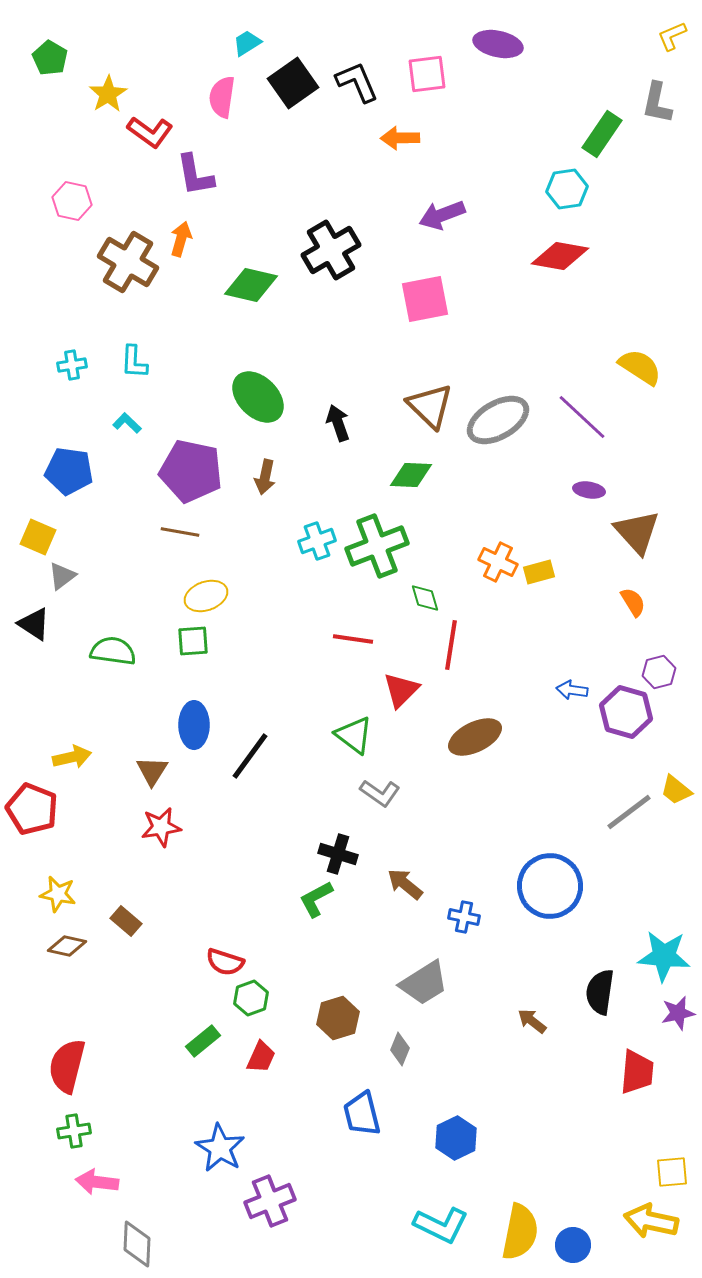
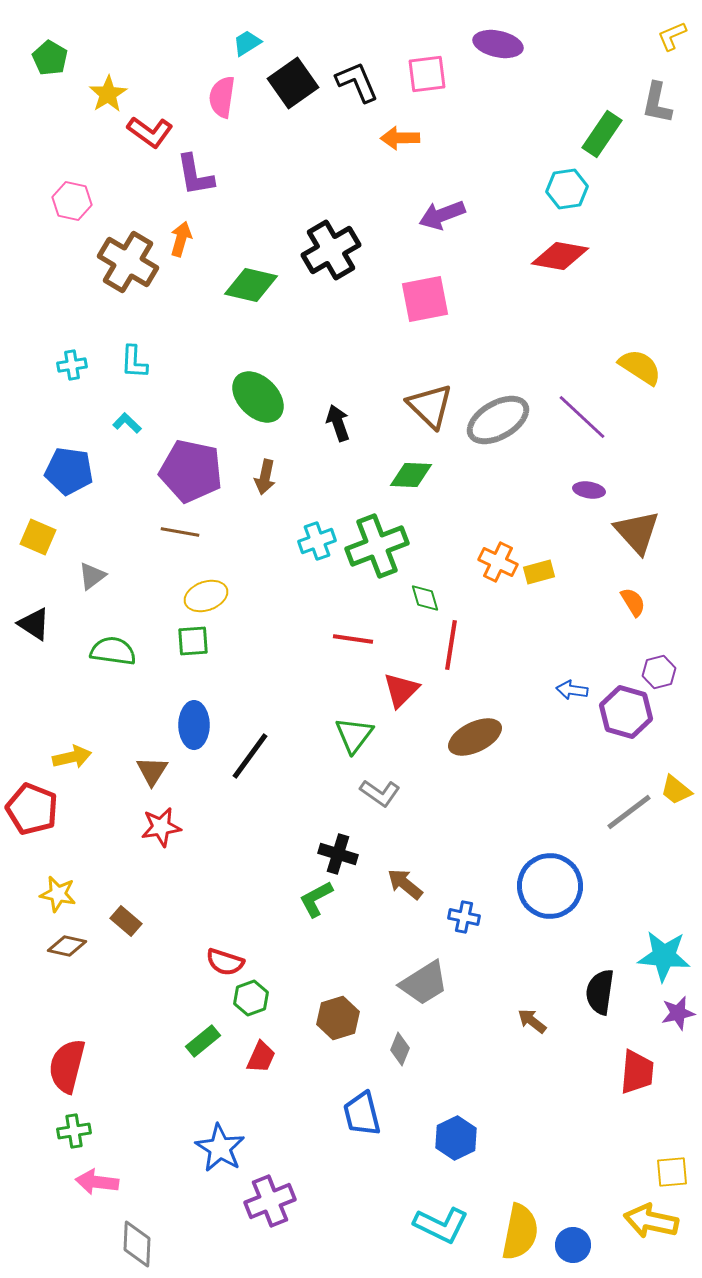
gray triangle at (62, 576): moved 30 px right
green triangle at (354, 735): rotated 30 degrees clockwise
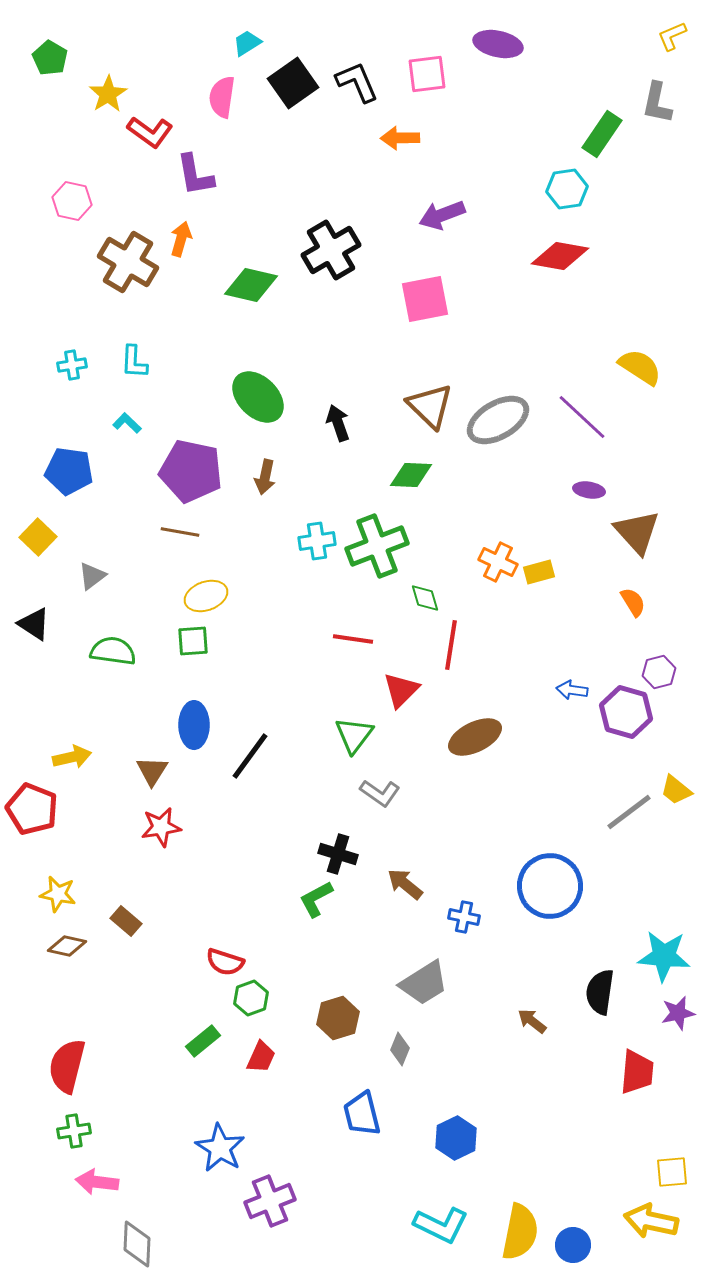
yellow square at (38, 537): rotated 21 degrees clockwise
cyan cross at (317, 541): rotated 12 degrees clockwise
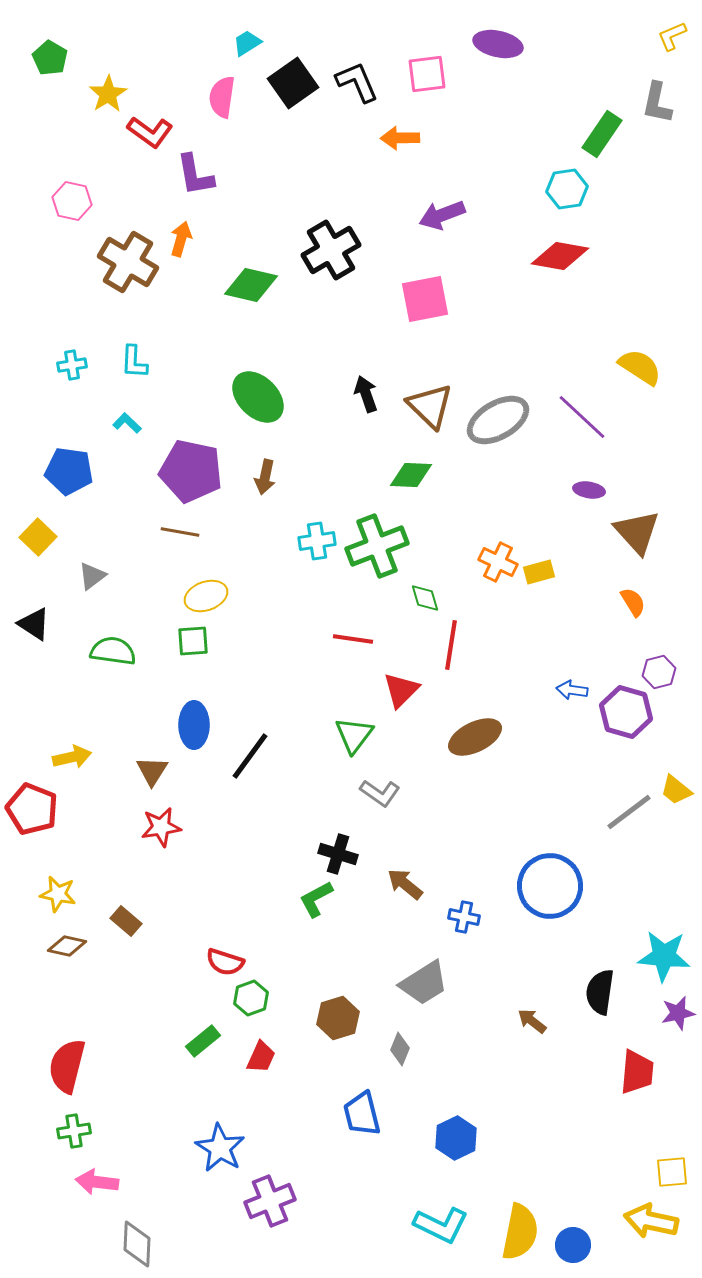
black arrow at (338, 423): moved 28 px right, 29 px up
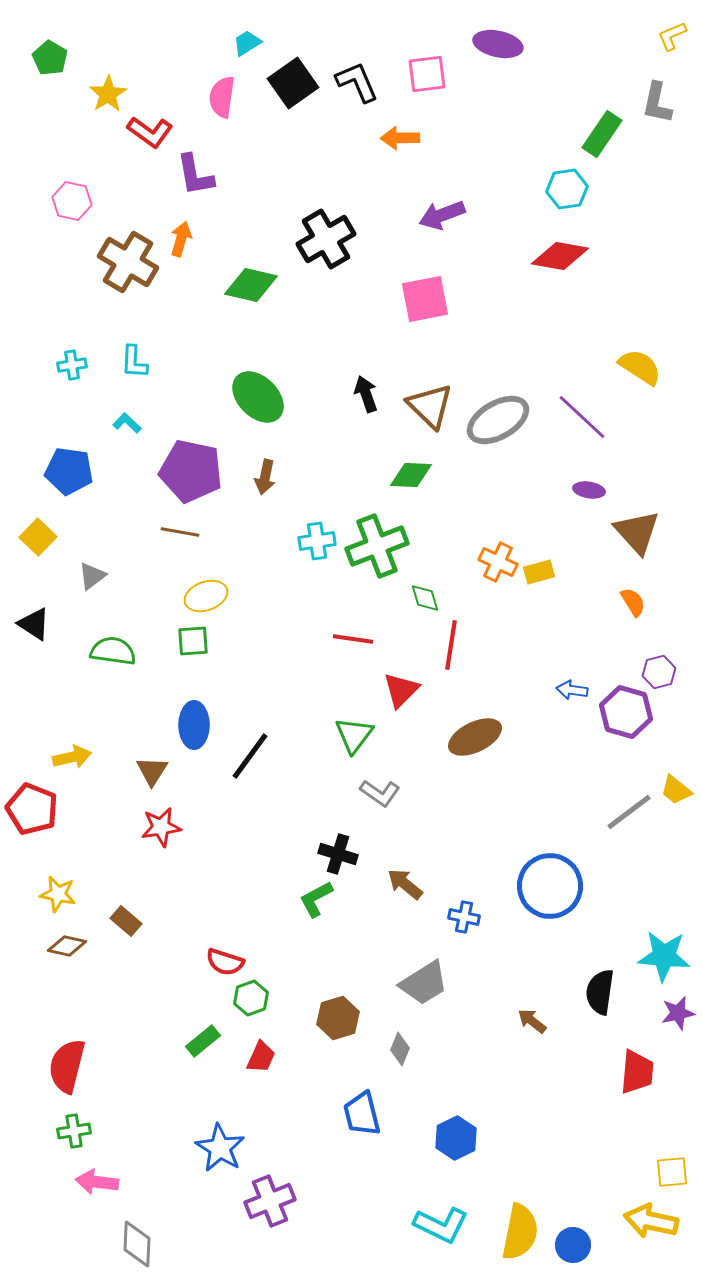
black cross at (331, 250): moved 5 px left, 11 px up
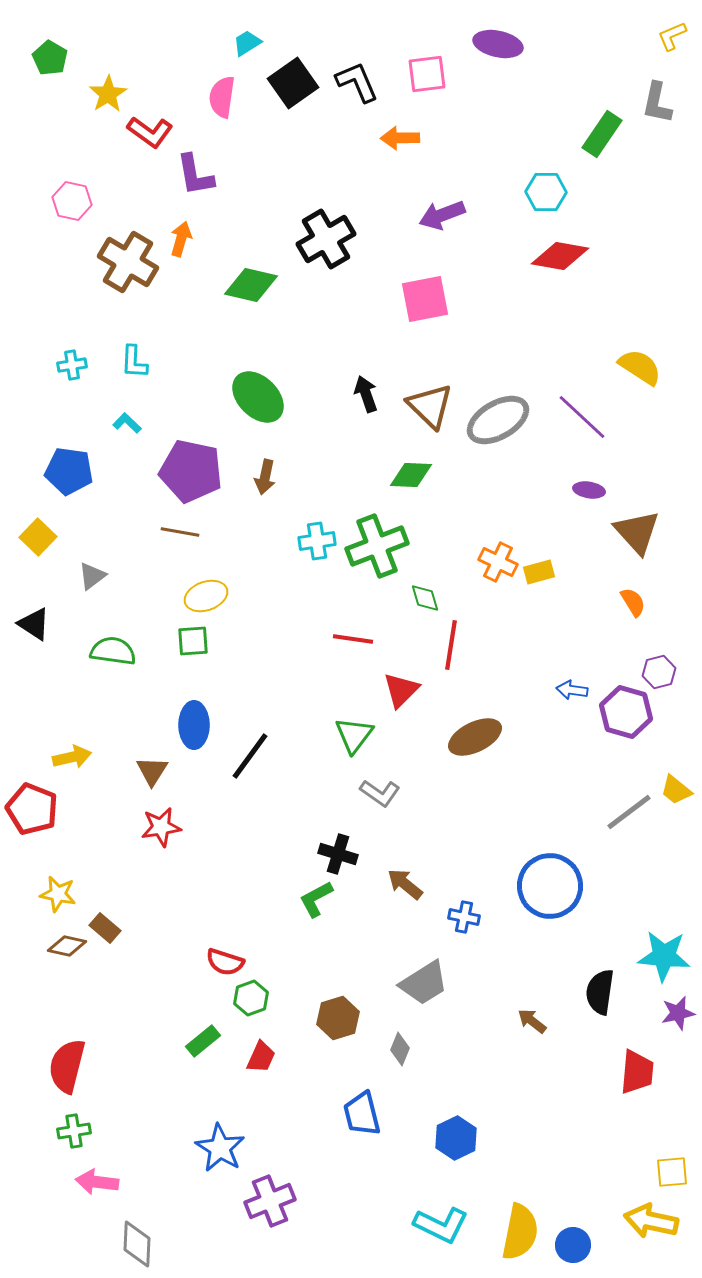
cyan hexagon at (567, 189): moved 21 px left, 3 px down; rotated 9 degrees clockwise
brown rectangle at (126, 921): moved 21 px left, 7 px down
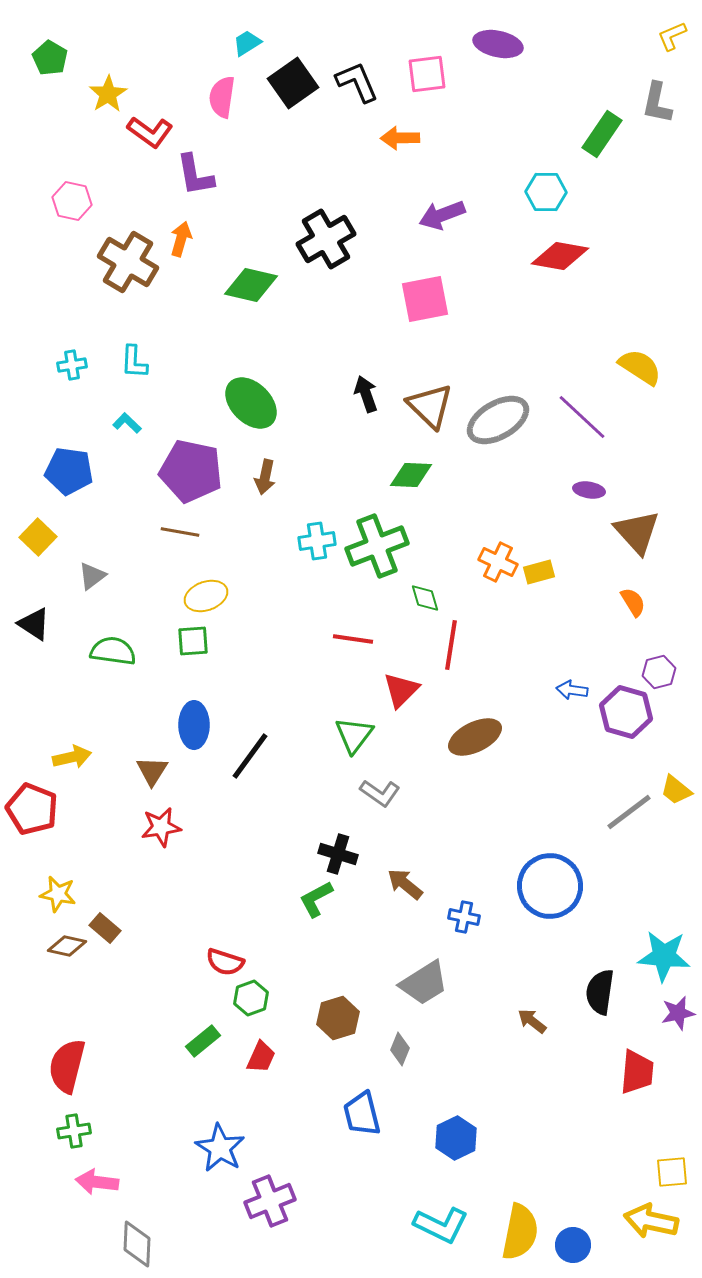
green ellipse at (258, 397): moved 7 px left, 6 px down
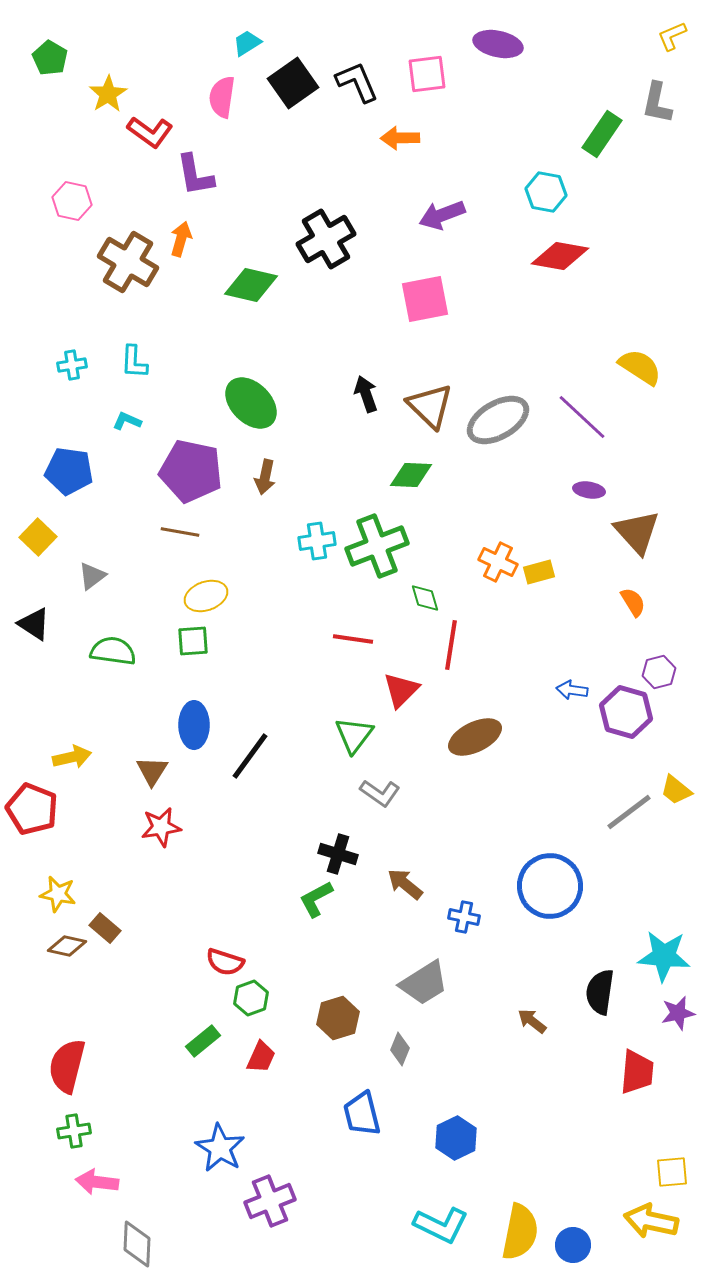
cyan hexagon at (546, 192): rotated 9 degrees clockwise
cyan L-shape at (127, 423): moved 2 px up; rotated 20 degrees counterclockwise
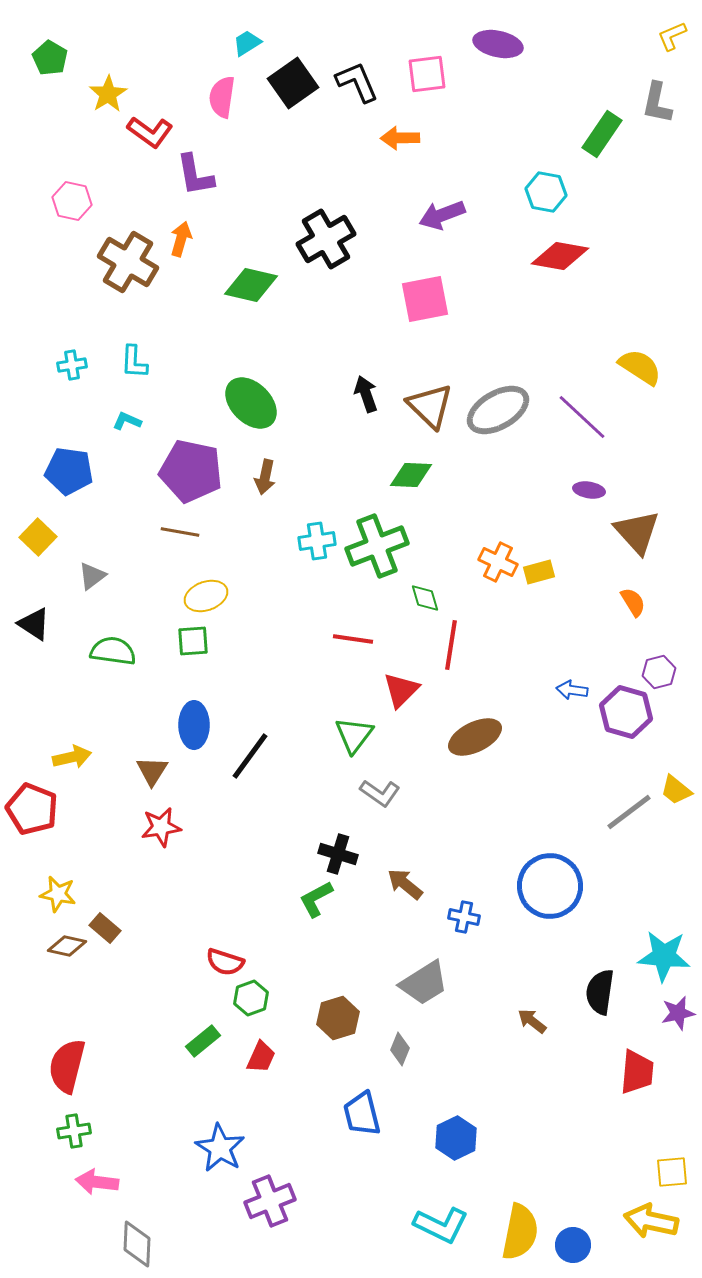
gray ellipse at (498, 420): moved 10 px up
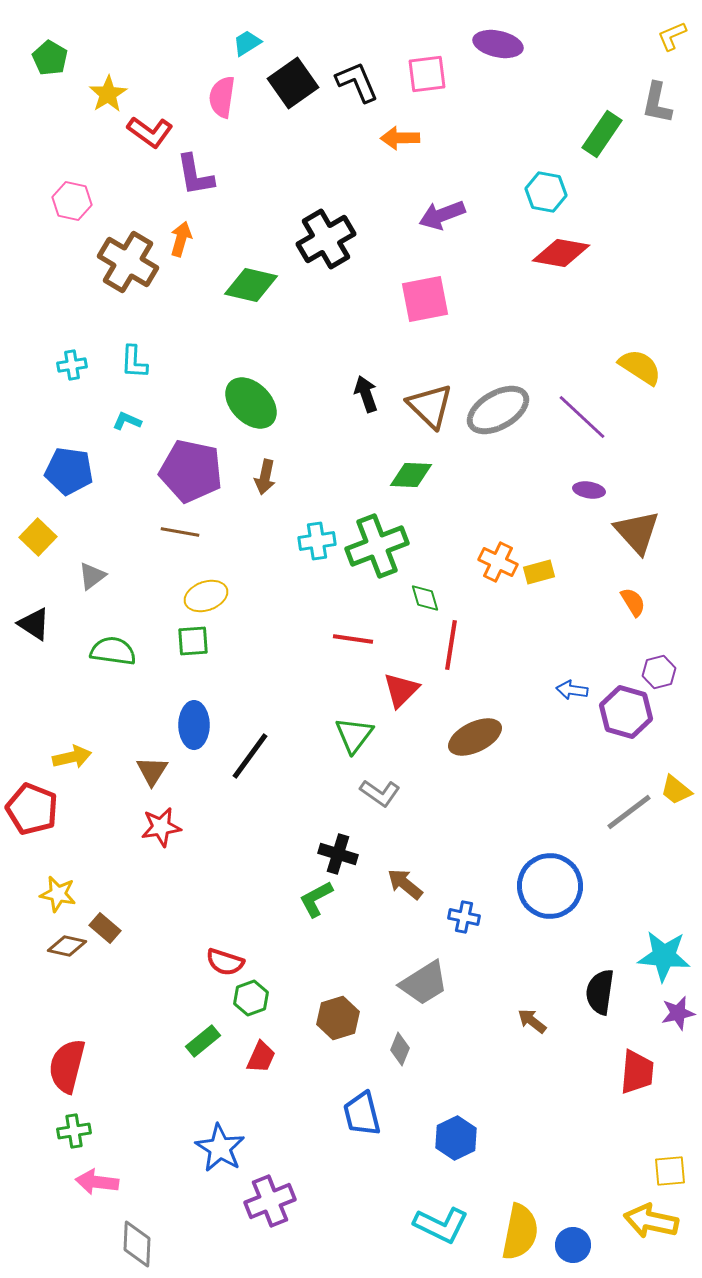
red diamond at (560, 256): moved 1 px right, 3 px up
yellow square at (672, 1172): moved 2 px left, 1 px up
